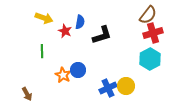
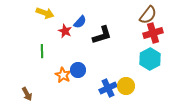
yellow arrow: moved 1 px right, 5 px up
blue semicircle: rotated 32 degrees clockwise
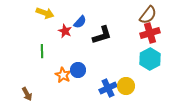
red cross: moved 3 px left
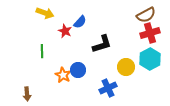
brown semicircle: moved 2 px left; rotated 24 degrees clockwise
black L-shape: moved 9 px down
yellow circle: moved 19 px up
brown arrow: rotated 24 degrees clockwise
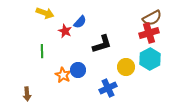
brown semicircle: moved 6 px right, 3 px down
red cross: moved 1 px left
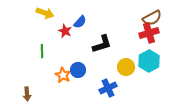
cyan hexagon: moved 1 px left, 2 px down
